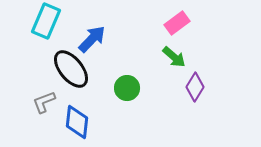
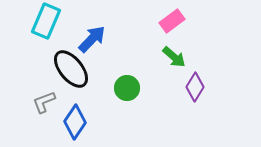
pink rectangle: moved 5 px left, 2 px up
blue diamond: moved 2 px left; rotated 28 degrees clockwise
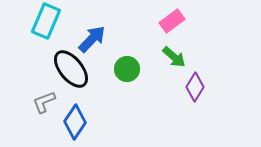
green circle: moved 19 px up
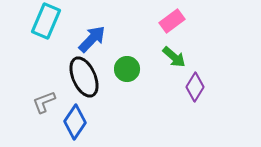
black ellipse: moved 13 px right, 8 px down; rotated 15 degrees clockwise
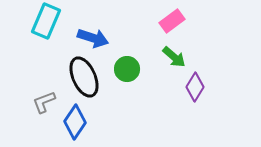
blue arrow: moved 1 px right, 1 px up; rotated 64 degrees clockwise
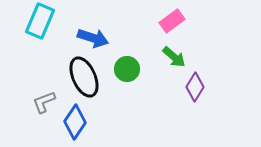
cyan rectangle: moved 6 px left
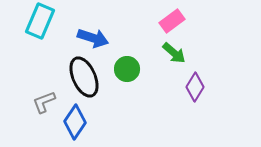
green arrow: moved 4 px up
